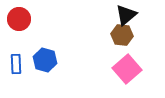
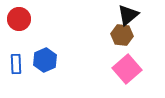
black triangle: moved 2 px right
blue hexagon: rotated 20 degrees clockwise
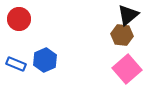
blue rectangle: rotated 66 degrees counterclockwise
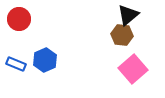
pink square: moved 6 px right
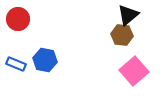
red circle: moved 1 px left
blue hexagon: rotated 25 degrees counterclockwise
pink square: moved 1 px right, 2 px down
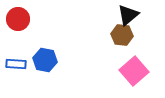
blue rectangle: rotated 18 degrees counterclockwise
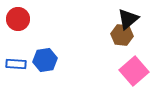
black triangle: moved 4 px down
blue hexagon: rotated 20 degrees counterclockwise
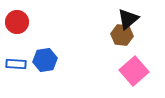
red circle: moved 1 px left, 3 px down
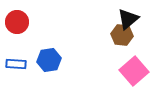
blue hexagon: moved 4 px right
